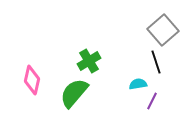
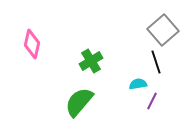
green cross: moved 2 px right
pink diamond: moved 36 px up
green semicircle: moved 5 px right, 9 px down
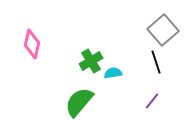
cyan semicircle: moved 25 px left, 11 px up
purple line: rotated 12 degrees clockwise
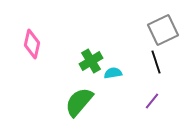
gray square: rotated 16 degrees clockwise
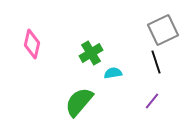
green cross: moved 8 px up
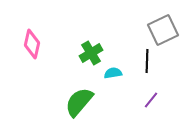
black line: moved 9 px left, 1 px up; rotated 20 degrees clockwise
purple line: moved 1 px left, 1 px up
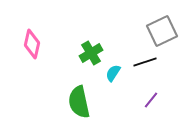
gray square: moved 1 px left, 1 px down
black line: moved 2 px left, 1 px down; rotated 70 degrees clockwise
cyan semicircle: rotated 48 degrees counterclockwise
green semicircle: rotated 52 degrees counterclockwise
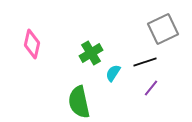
gray square: moved 1 px right, 2 px up
purple line: moved 12 px up
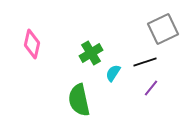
green semicircle: moved 2 px up
